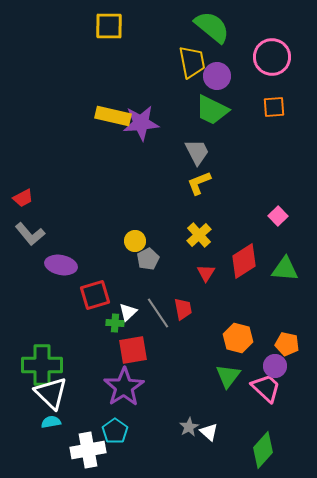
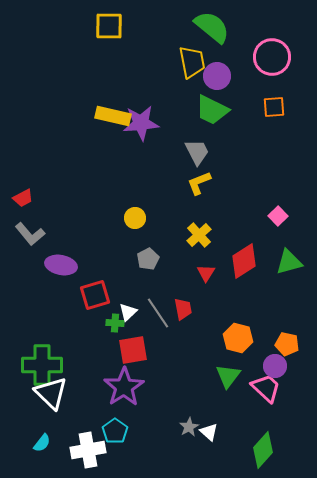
yellow circle at (135, 241): moved 23 px up
green triangle at (285, 269): moved 4 px right, 7 px up; rotated 20 degrees counterclockwise
cyan semicircle at (51, 422): moved 9 px left, 21 px down; rotated 138 degrees clockwise
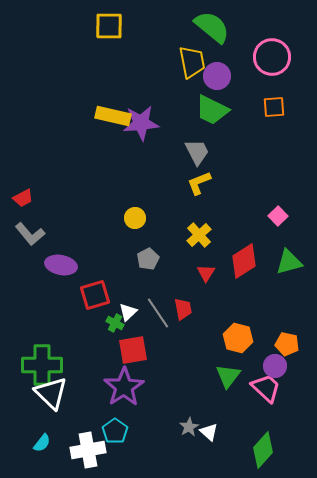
green cross at (115, 323): rotated 24 degrees clockwise
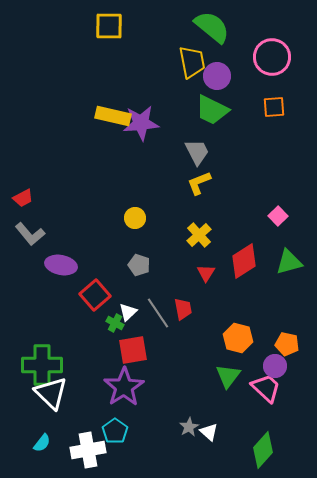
gray pentagon at (148, 259): moved 9 px left, 6 px down; rotated 25 degrees counterclockwise
red square at (95, 295): rotated 24 degrees counterclockwise
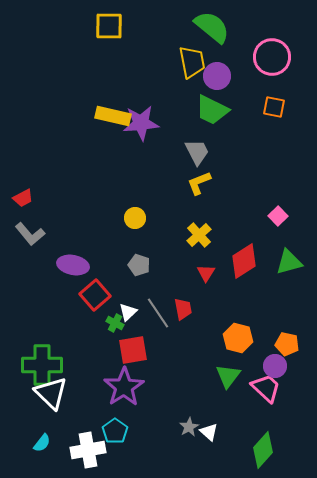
orange square at (274, 107): rotated 15 degrees clockwise
purple ellipse at (61, 265): moved 12 px right
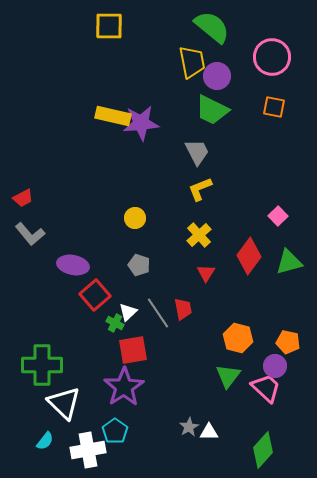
yellow L-shape at (199, 183): moved 1 px right, 6 px down
red diamond at (244, 261): moved 5 px right, 5 px up; rotated 21 degrees counterclockwise
orange pentagon at (287, 344): moved 1 px right, 2 px up
white triangle at (51, 393): moved 13 px right, 10 px down
white triangle at (209, 432): rotated 42 degrees counterclockwise
cyan semicircle at (42, 443): moved 3 px right, 2 px up
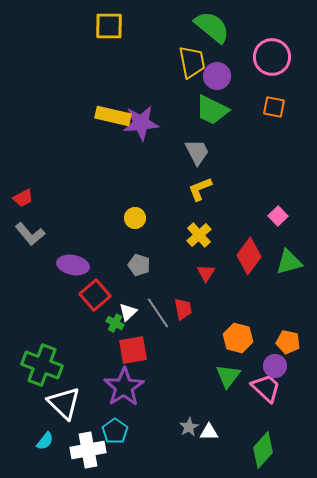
green cross at (42, 365): rotated 21 degrees clockwise
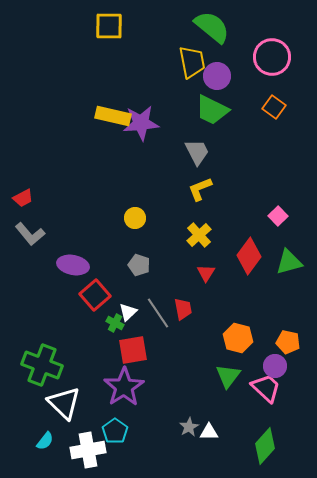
orange square at (274, 107): rotated 25 degrees clockwise
green diamond at (263, 450): moved 2 px right, 4 px up
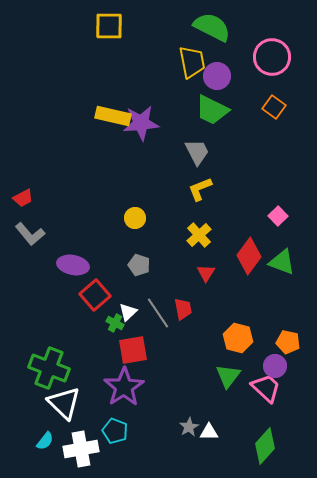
green semicircle at (212, 27): rotated 12 degrees counterclockwise
green triangle at (289, 262): moved 7 px left; rotated 36 degrees clockwise
green cross at (42, 365): moved 7 px right, 3 px down
cyan pentagon at (115, 431): rotated 15 degrees counterclockwise
white cross at (88, 450): moved 7 px left, 1 px up
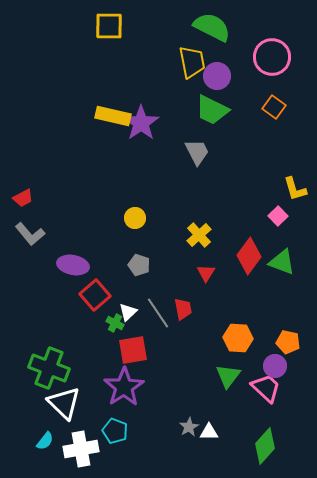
purple star at (141, 123): rotated 30 degrees counterclockwise
yellow L-shape at (200, 189): moved 95 px right; rotated 84 degrees counterclockwise
orange hexagon at (238, 338): rotated 12 degrees counterclockwise
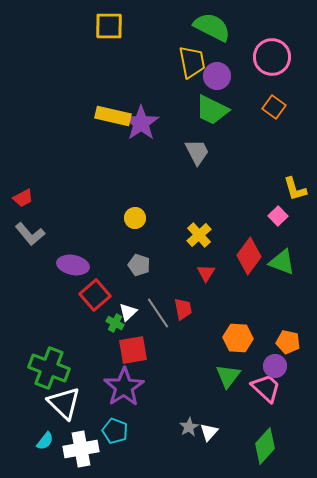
white triangle at (209, 432): rotated 48 degrees counterclockwise
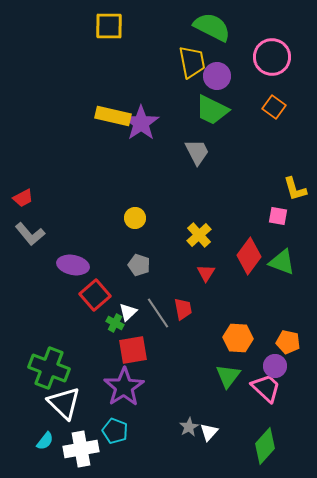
pink square at (278, 216): rotated 36 degrees counterclockwise
